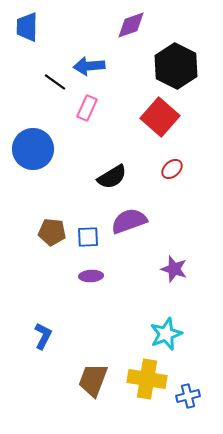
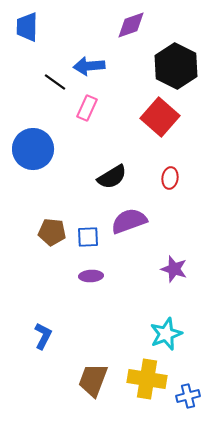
red ellipse: moved 2 px left, 9 px down; rotated 40 degrees counterclockwise
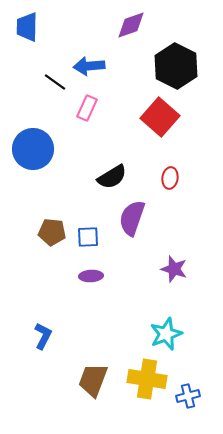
purple semicircle: moved 3 px right, 3 px up; rotated 51 degrees counterclockwise
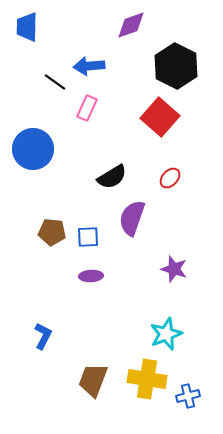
red ellipse: rotated 35 degrees clockwise
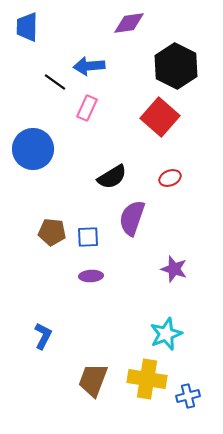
purple diamond: moved 2 px left, 2 px up; rotated 12 degrees clockwise
red ellipse: rotated 25 degrees clockwise
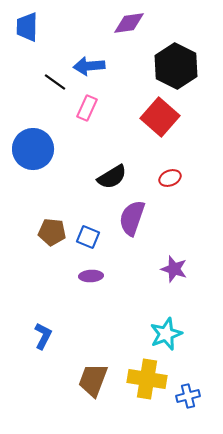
blue square: rotated 25 degrees clockwise
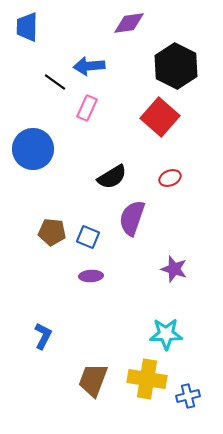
cyan star: rotated 20 degrees clockwise
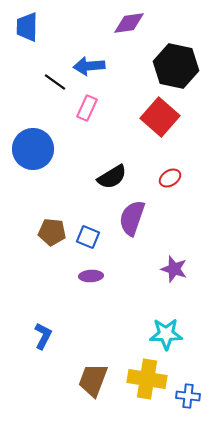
black hexagon: rotated 15 degrees counterclockwise
red ellipse: rotated 10 degrees counterclockwise
blue cross: rotated 20 degrees clockwise
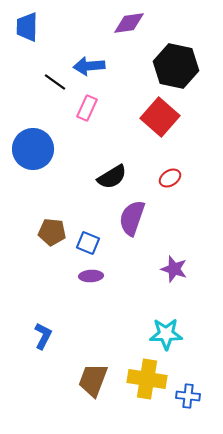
blue square: moved 6 px down
